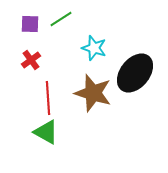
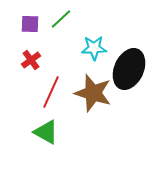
green line: rotated 10 degrees counterclockwise
cyan star: rotated 20 degrees counterclockwise
black ellipse: moved 6 px left, 4 px up; rotated 15 degrees counterclockwise
red line: moved 3 px right, 6 px up; rotated 28 degrees clockwise
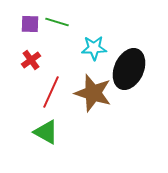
green line: moved 4 px left, 3 px down; rotated 60 degrees clockwise
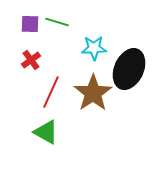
brown star: rotated 21 degrees clockwise
